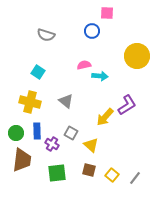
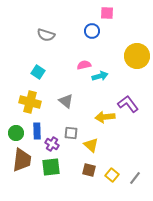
cyan arrow: rotated 21 degrees counterclockwise
purple L-shape: moved 1 px right, 1 px up; rotated 95 degrees counterclockwise
yellow arrow: rotated 42 degrees clockwise
gray square: rotated 24 degrees counterclockwise
green square: moved 6 px left, 6 px up
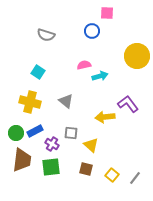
blue rectangle: moved 2 px left; rotated 63 degrees clockwise
brown square: moved 3 px left, 1 px up
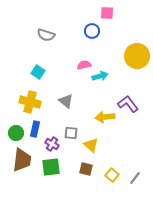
blue rectangle: moved 2 px up; rotated 49 degrees counterclockwise
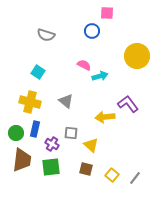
pink semicircle: rotated 40 degrees clockwise
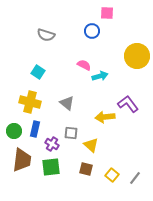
gray triangle: moved 1 px right, 2 px down
green circle: moved 2 px left, 2 px up
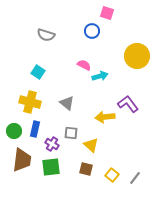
pink square: rotated 16 degrees clockwise
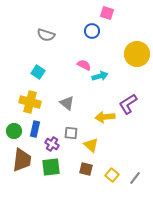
yellow circle: moved 2 px up
purple L-shape: rotated 85 degrees counterclockwise
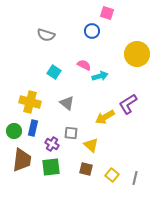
cyan square: moved 16 px right
yellow arrow: rotated 24 degrees counterclockwise
blue rectangle: moved 2 px left, 1 px up
gray line: rotated 24 degrees counterclockwise
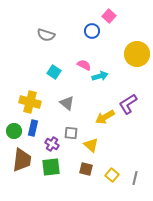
pink square: moved 2 px right, 3 px down; rotated 24 degrees clockwise
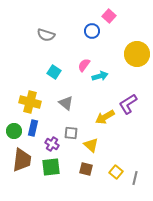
pink semicircle: rotated 80 degrees counterclockwise
gray triangle: moved 1 px left
yellow square: moved 4 px right, 3 px up
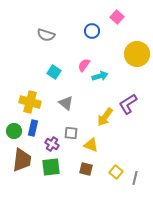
pink square: moved 8 px right, 1 px down
yellow arrow: rotated 24 degrees counterclockwise
yellow triangle: rotated 21 degrees counterclockwise
